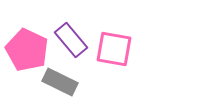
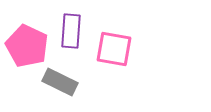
purple rectangle: moved 9 px up; rotated 44 degrees clockwise
pink pentagon: moved 4 px up
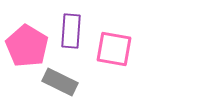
pink pentagon: rotated 6 degrees clockwise
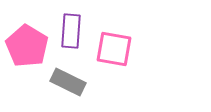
gray rectangle: moved 8 px right
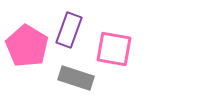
purple rectangle: moved 2 px left, 1 px up; rotated 16 degrees clockwise
gray rectangle: moved 8 px right, 4 px up; rotated 8 degrees counterclockwise
